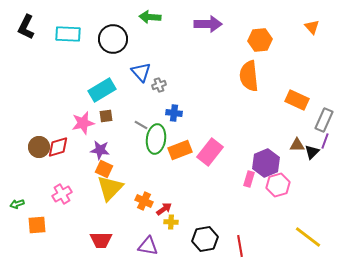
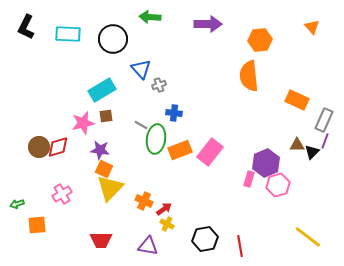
blue triangle at (141, 72): moved 3 px up
yellow cross at (171, 222): moved 4 px left, 2 px down; rotated 24 degrees clockwise
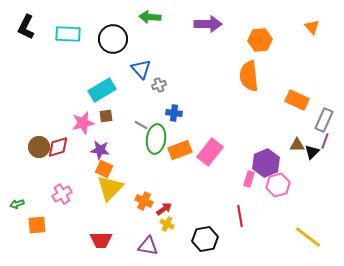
red line at (240, 246): moved 30 px up
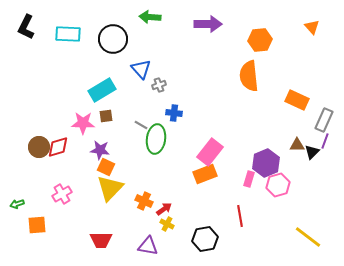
pink star at (83, 123): rotated 15 degrees clockwise
orange rectangle at (180, 150): moved 25 px right, 24 px down
orange square at (104, 169): moved 2 px right, 2 px up
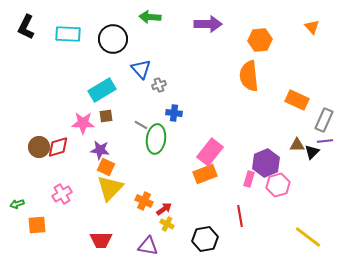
purple line at (325, 141): rotated 63 degrees clockwise
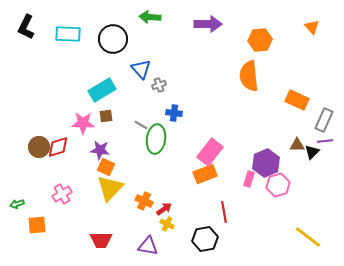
red line at (240, 216): moved 16 px left, 4 px up
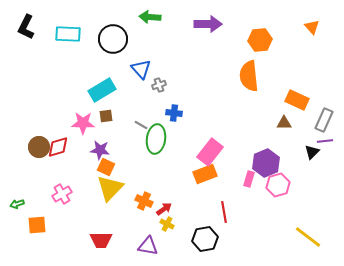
brown triangle at (297, 145): moved 13 px left, 22 px up
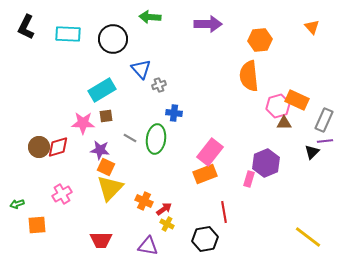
gray line at (141, 125): moved 11 px left, 13 px down
pink hexagon at (278, 185): moved 79 px up
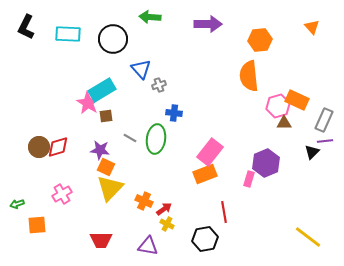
pink star at (83, 123): moved 5 px right, 20 px up; rotated 30 degrees clockwise
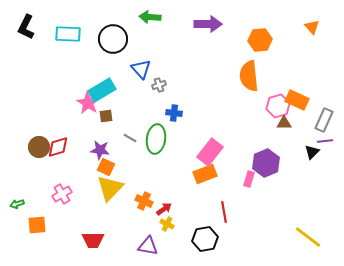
red trapezoid at (101, 240): moved 8 px left
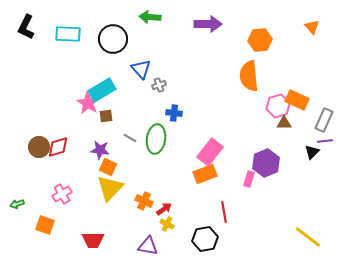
orange square at (106, 167): moved 2 px right
orange square at (37, 225): moved 8 px right; rotated 24 degrees clockwise
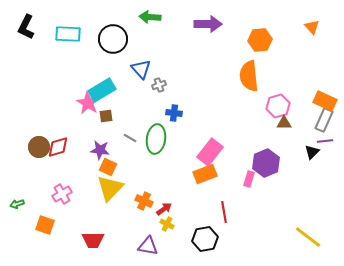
orange rectangle at (297, 100): moved 28 px right, 1 px down
